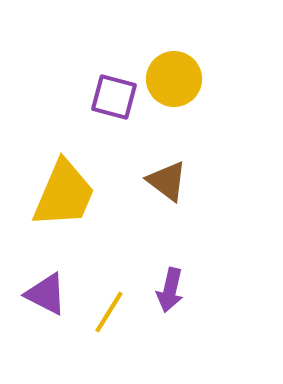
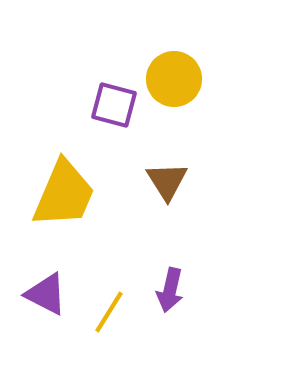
purple square: moved 8 px down
brown triangle: rotated 21 degrees clockwise
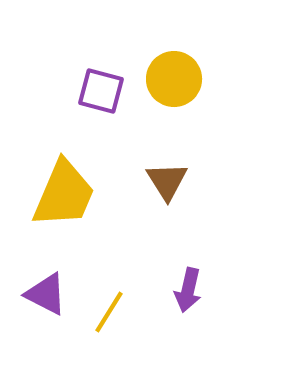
purple square: moved 13 px left, 14 px up
purple arrow: moved 18 px right
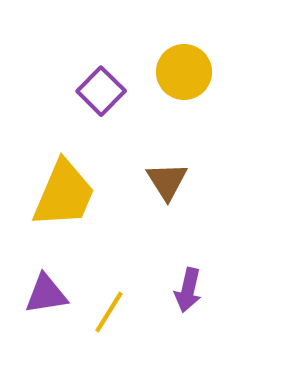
yellow circle: moved 10 px right, 7 px up
purple square: rotated 30 degrees clockwise
purple triangle: rotated 36 degrees counterclockwise
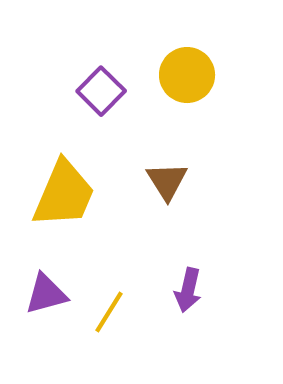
yellow circle: moved 3 px right, 3 px down
purple triangle: rotated 6 degrees counterclockwise
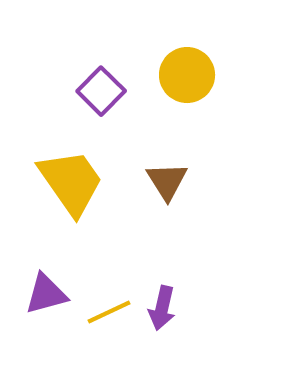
yellow trapezoid: moved 7 px right, 12 px up; rotated 58 degrees counterclockwise
purple arrow: moved 26 px left, 18 px down
yellow line: rotated 33 degrees clockwise
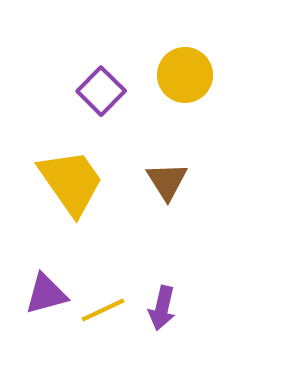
yellow circle: moved 2 px left
yellow line: moved 6 px left, 2 px up
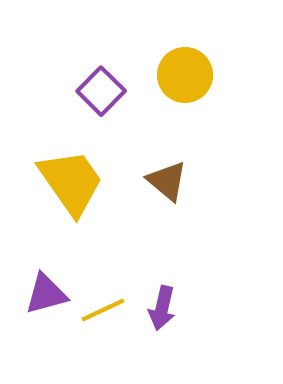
brown triangle: rotated 18 degrees counterclockwise
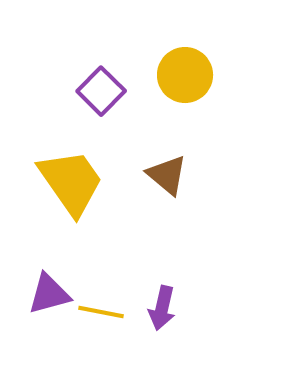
brown triangle: moved 6 px up
purple triangle: moved 3 px right
yellow line: moved 2 px left, 2 px down; rotated 36 degrees clockwise
